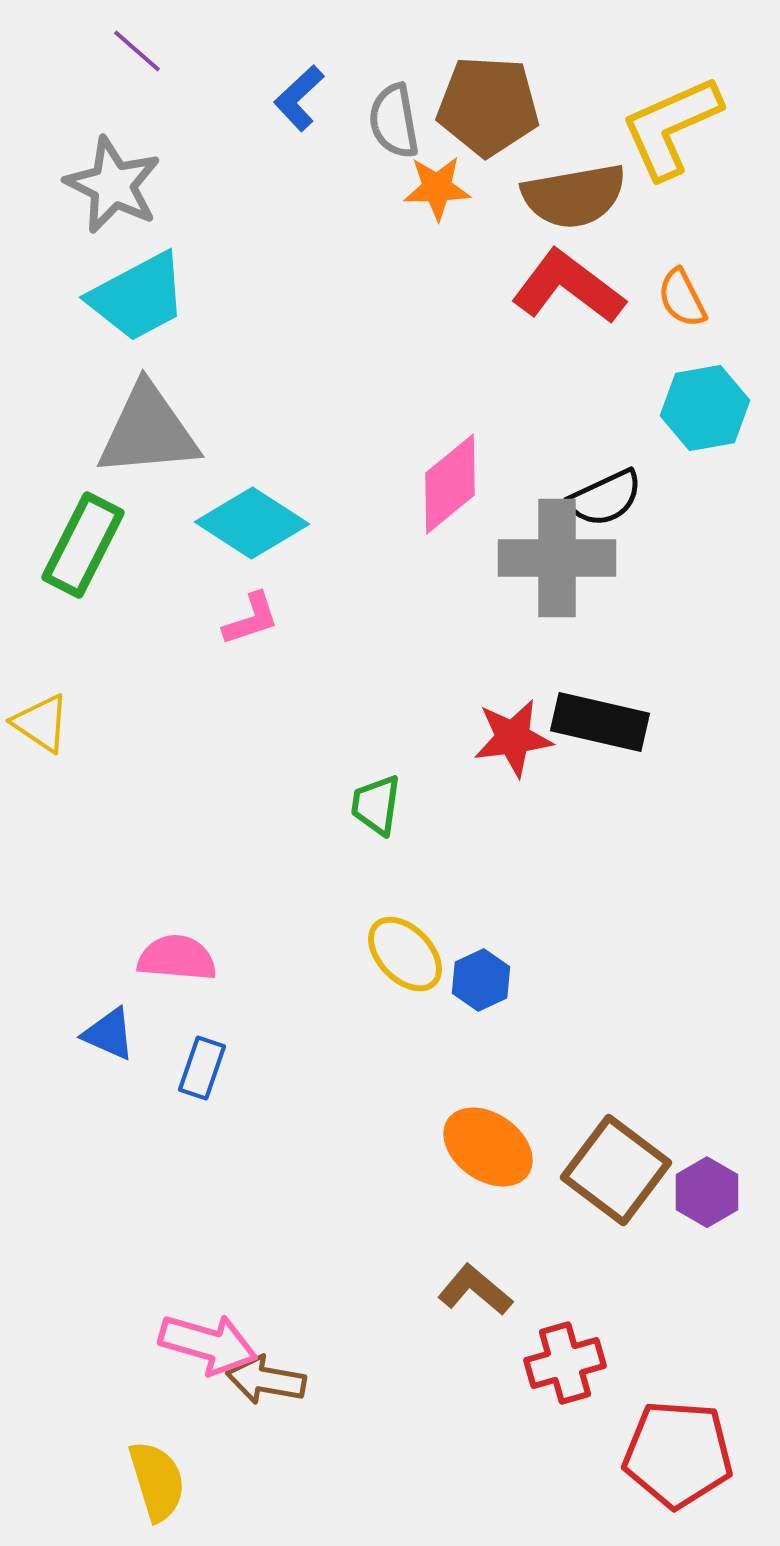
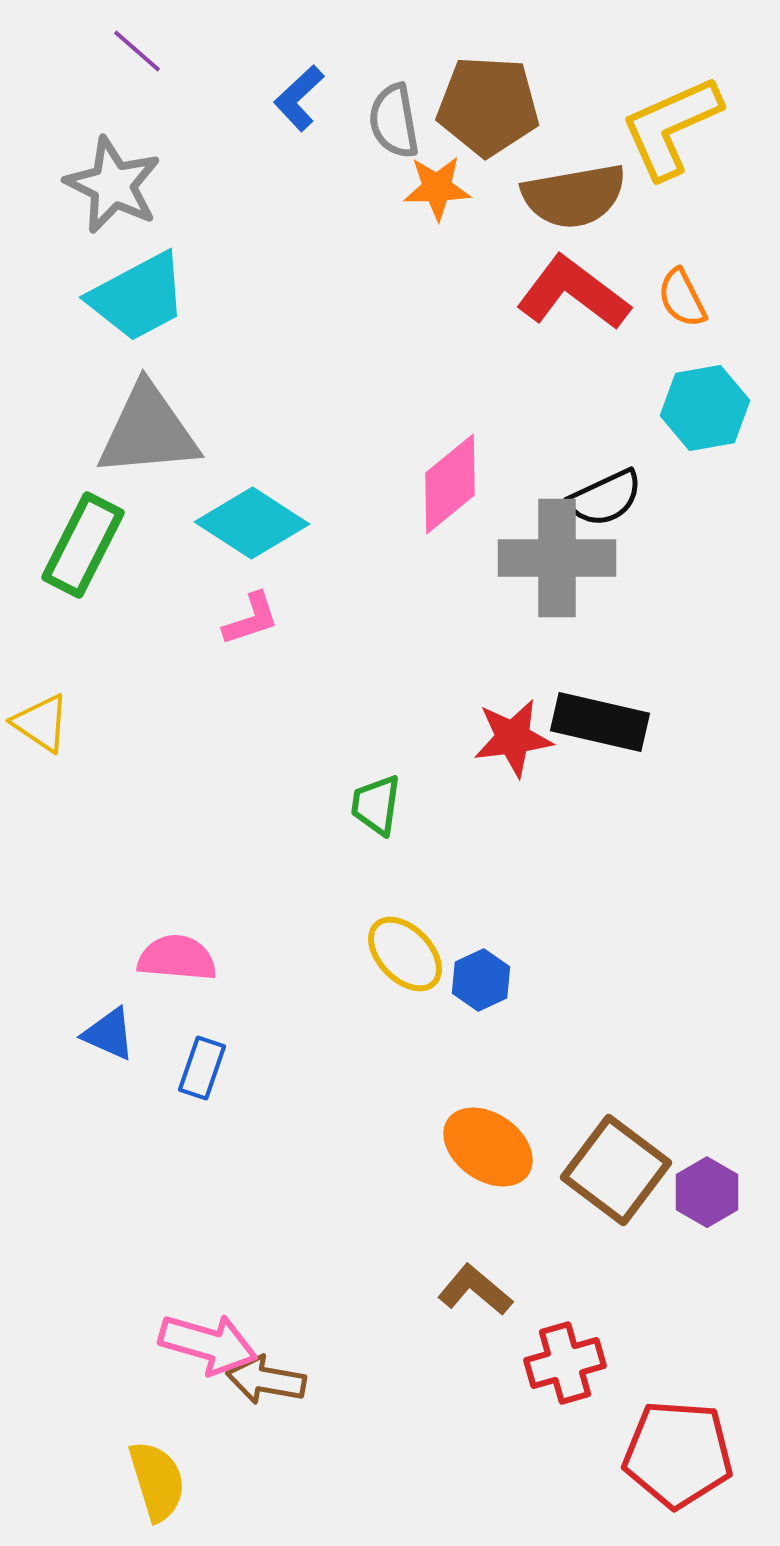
red L-shape: moved 5 px right, 6 px down
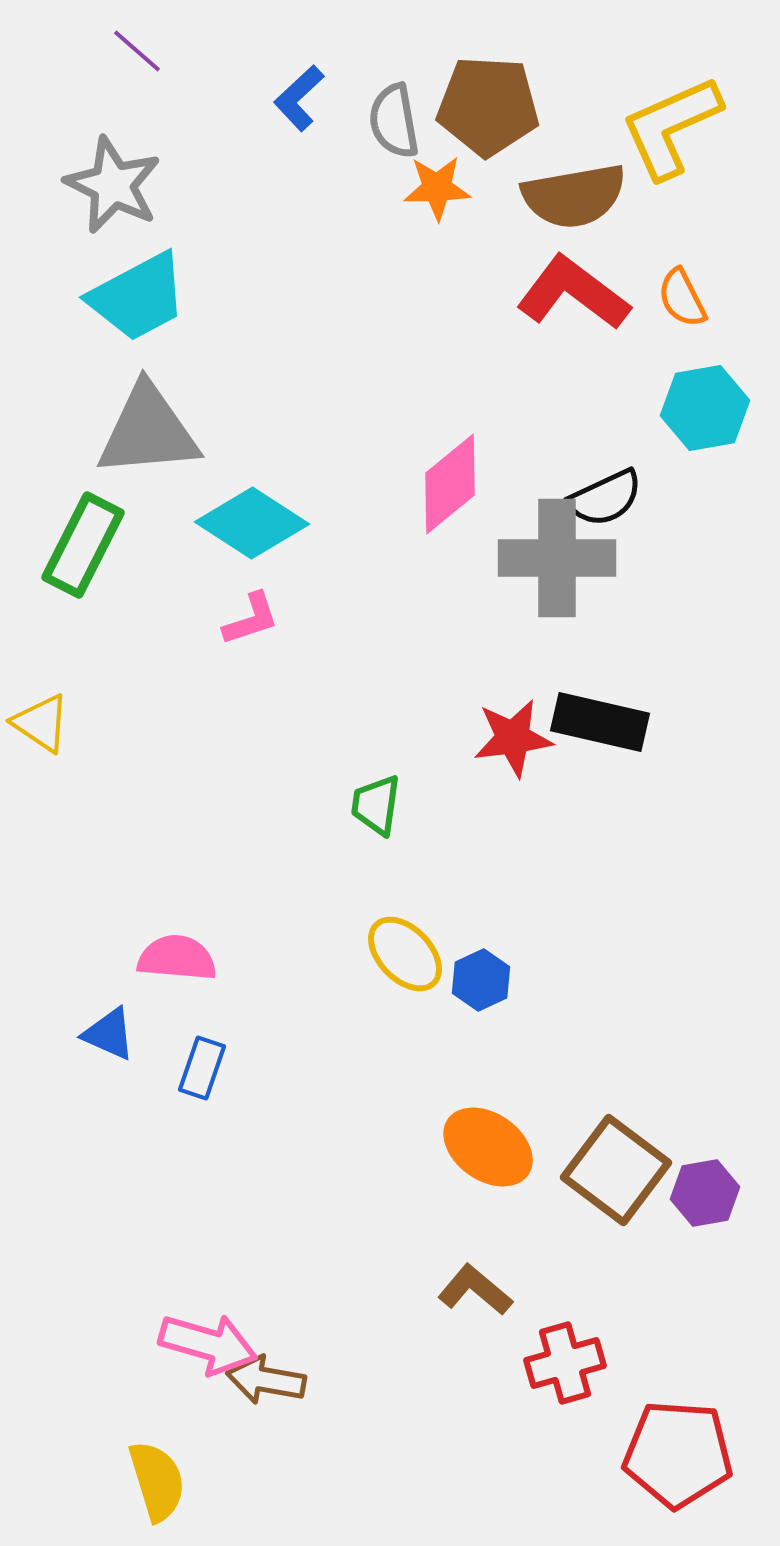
purple hexagon: moved 2 px left, 1 px down; rotated 20 degrees clockwise
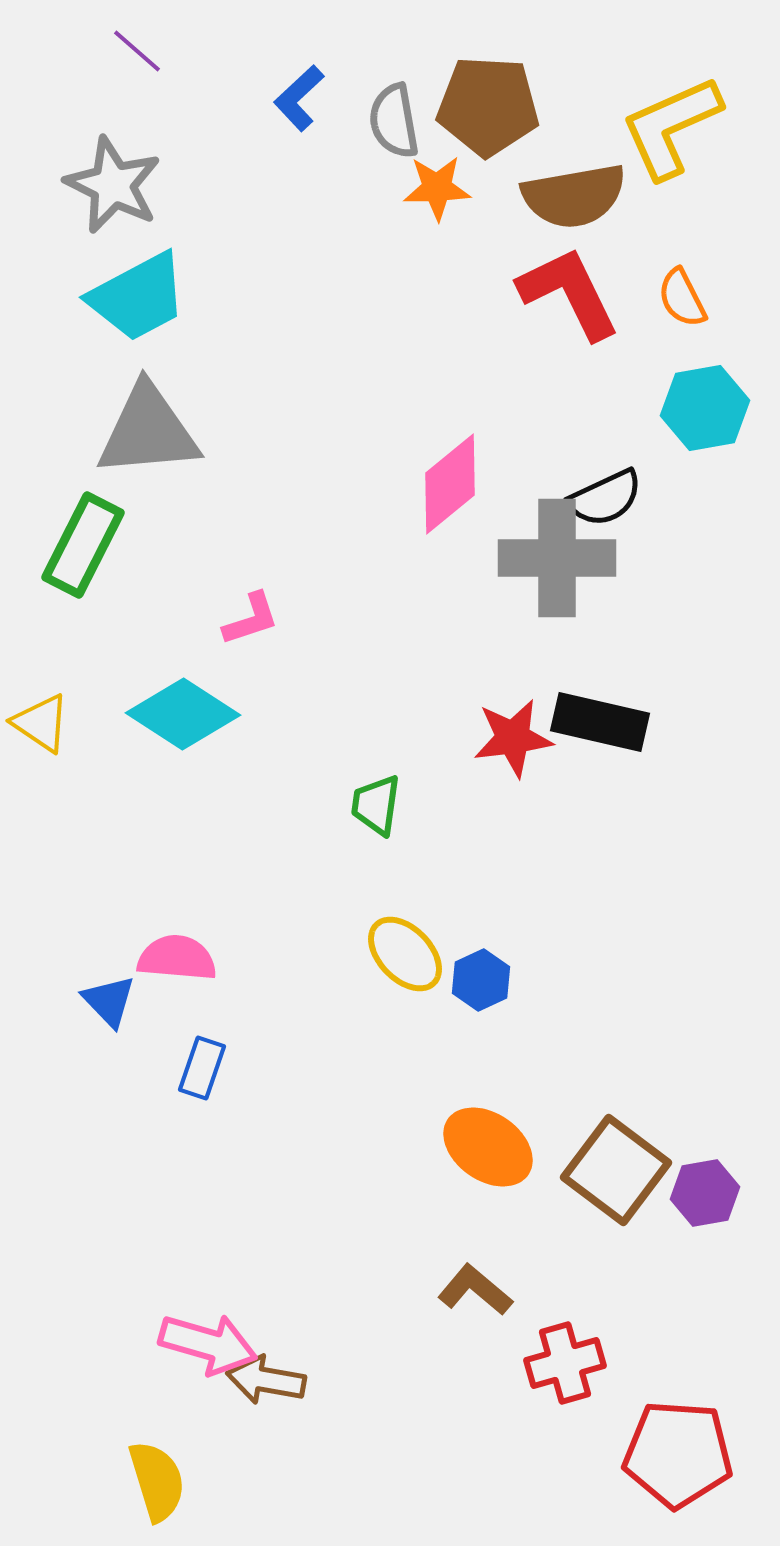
red L-shape: moved 4 px left; rotated 27 degrees clockwise
cyan diamond: moved 69 px left, 191 px down
blue triangle: moved 33 px up; rotated 22 degrees clockwise
